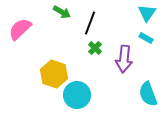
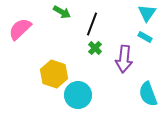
black line: moved 2 px right, 1 px down
cyan rectangle: moved 1 px left, 1 px up
cyan circle: moved 1 px right
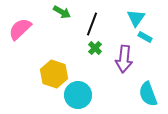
cyan triangle: moved 11 px left, 5 px down
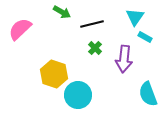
cyan triangle: moved 1 px left, 1 px up
black line: rotated 55 degrees clockwise
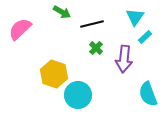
cyan rectangle: rotated 72 degrees counterclockwise
green cross: moved 1 px right
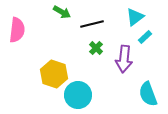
cyan triangle: rotated 18 degrees clockwise
pink semicircle: moved 3 px left, 1 px down; rotated 140 degrees clockwise
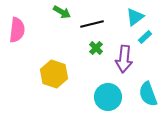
cyan circle: moved 30 px right, 2 px down
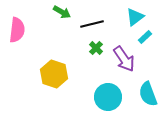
purple arrow: rotated 40 degrees counterclockwise
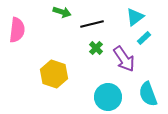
green arrow: rotated 12 degrees counterclockwise
cyan rectangle: moved 1 px left, 1 px down
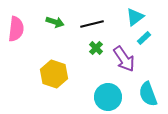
green arrow: moved 7 px left, 10 px down
pink semicircle: moved 1 px left, 1 px up
